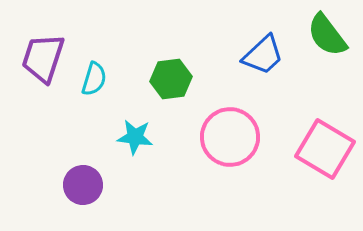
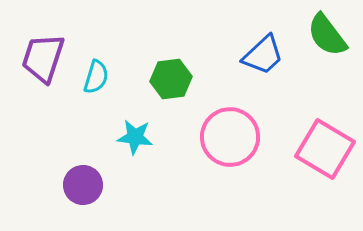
cyan semicircle: moved 2 px right, 2 px up
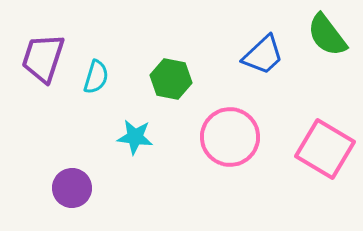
green hexagon: rotated 18 degrees clockwise
purple circle: moved 11 px left, 3 px down
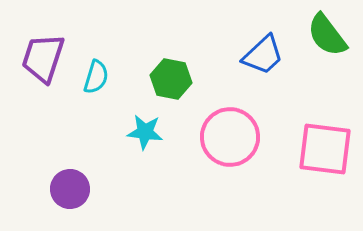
cyan star: moved 10 px right, 5 px up
pink square: rotated 24 degrees counterclockwise
purple circle: moved 2 px left, 1 px down
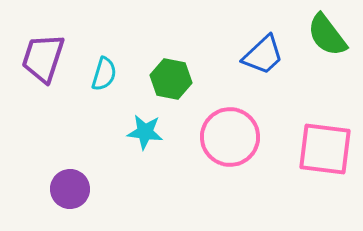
cyan semicircle: moved 8 px right, 3 px up
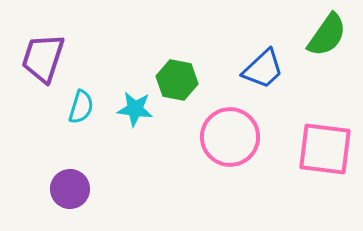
green semicircle: rotated 108 degrees counterclockwise
blue trapezoid: moved 14 px down
cyan semicircle: moved 23 px left, 33 px down
green hexagon: moved 6 px right, 1 px down
cyan star: moved 10 px left, 23 px up
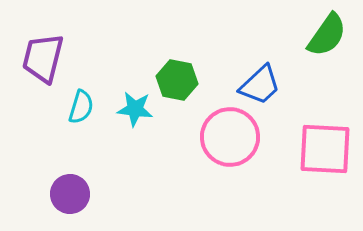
purple trapezoid: rotated 4 degrees counterclockwise
blue trapezoid: moved 3 px left, 16 px down
pink square: rotated 4 degrees counterclockwise
purple circle: moved 5 px down
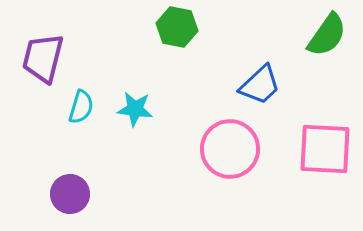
green hexagon: moved 53 px up
pink circle: moved 12 px down
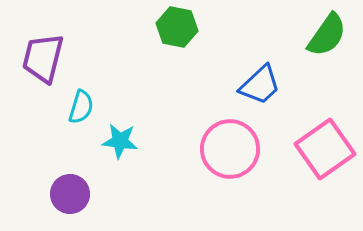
cyan star: moved 15 px left, 32 px down
pink square: rotated 38 degrees counterclockwise
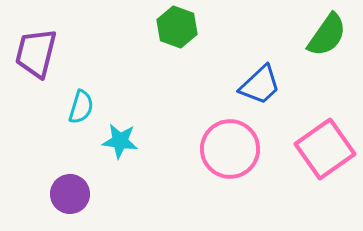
green hexagon: rotated 9 degrees clockwise
purple trapezoid: moved 7 px left, 5 px up
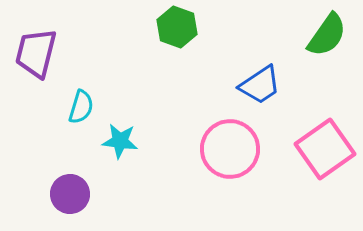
blue trapezoid: rotated 9 degrees clockwise
